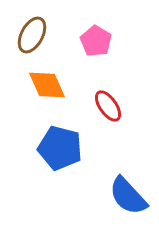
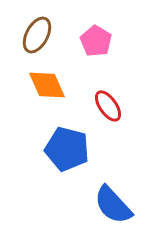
brown ellipse: moved 5 px right
blue pentagon: moved 7 px right, 1 px down
blue semicircle: moved 15 px left, 9 px down
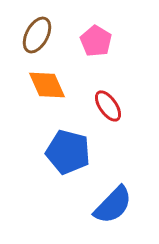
blue pentagon: moved 1 px right, 3 px down
blue semicircle: rotated 93 degrees counterclockwise
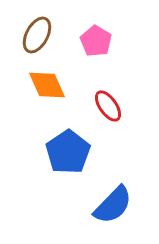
blue pentagon: rotated 24 degrees clockwise
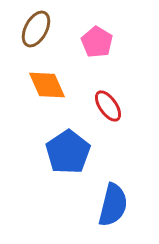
brown ellipse: moved 1 px left, 6 px up
pink pentagon: moved 1 px right, 1 px down
blue semicircle: rotated 30 degrees counterclockwise
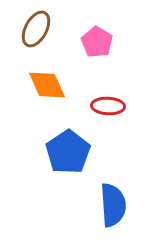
red ellipse: rotated 52 degrees counterclockwise
blue semicircle: rotated 18 degrees counterclockwise
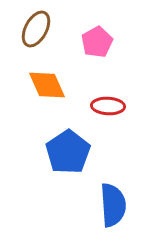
pink pentagon: rotated 12 degrees clockwise
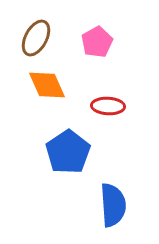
brown ellipse: moved 9 px down
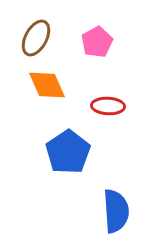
blue semicircle: moved 3 px right, 6 px down
